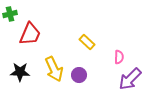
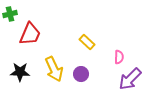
purple circle: moved 2 px right, 1 px up
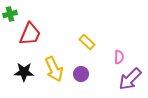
black star: moved 4 px right
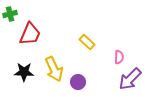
purple circle: moved 3 px left, 8 px down
